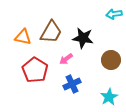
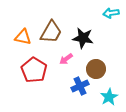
cyan arrow: moved 3 px left, 1 px up
brown circle: moved 15 px left, 9 px down
red pentagon: moved 1 px left
blue cross: moved 8 px right, 2 px down
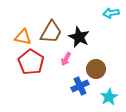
black star: moved 4 px left, 1 px up; rotated 15 degrees clockwise
pink arrow: rotated 24 degrees counterclockwise
red pentagon: moved 3 px left, 8 px up
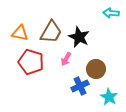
cyan arrow: rotated 14 degrees clockwise
orange triangle: moved 3 px left, 4 px up
red pentagon: rotated 15 degrees counterclockwise
cyan star: rotated 12 degrees counterclockwise
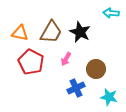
black star: moved 1 px right, 5 px up
red pentagon: rotated 10 degrees clockwise
blue cross: moved 4 px left, 2 px down
cyan star: rotated 18 degrees counterclockwise
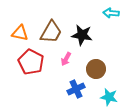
black star: moved 2 px right, 3 px down; rotated 15 degrees counterclockwise
blue cross: moved 1 px down
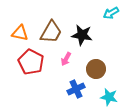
cyan arrow: rotated 35 degrees counterclockwise
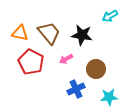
cyan arrow: moved 1 px left, 3 px down
brown trapezoid: moved 2 px left, 1 px down; rotated 70 degrees counterclockwise
pink arrow: rotated 32 degrees clockwise
cyan star: rotated 18 degrees counterclockwise
